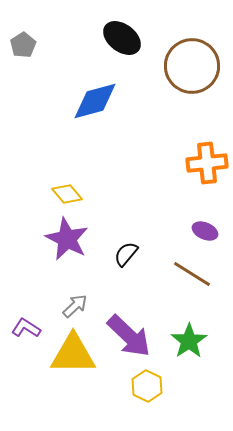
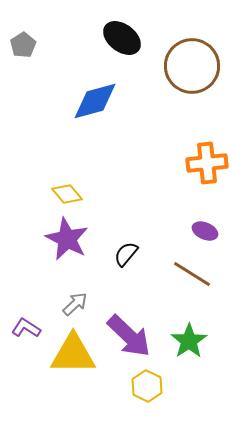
gray arrow: moved 2 px up
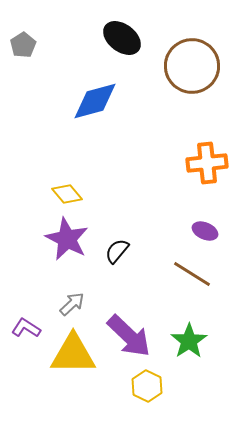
black semicircle: moved 9 px left, 3 px up
gray arrow: moved 3 px left
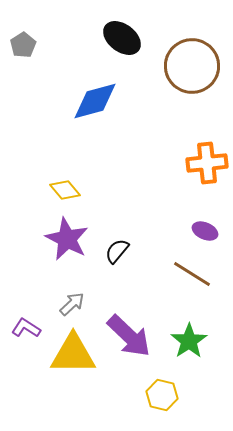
yellow diamond: moved 2 px left, 4 px up
yellow hexagon: moved 15 px right, 9 px down; rotated 12 degrees counterclockwise
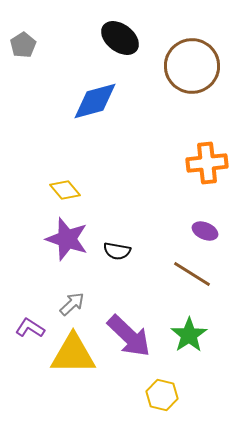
black ellipse: moved 2 px left
purple star: rotated 9 degrees counterclockwise
black semicircle: rotated 120 degrees counterclockwise
purple L-shape: moved 4 px right
green star: moved 6 px up
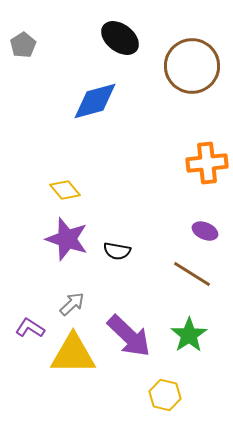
yellow hexagon: moved 3 px right
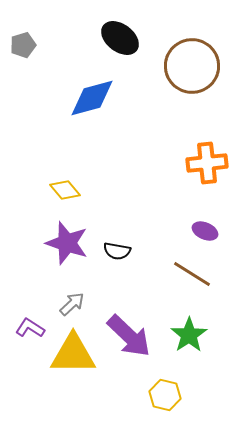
gray pentagon: rotated 15 degrees clockwise
blue diamond: moved 3 px left, 3 px up
purple star: moved 4 px down
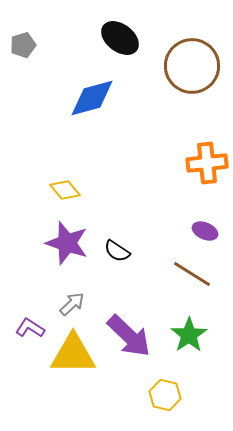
black semicircle: rotated 24 degrees clockwise
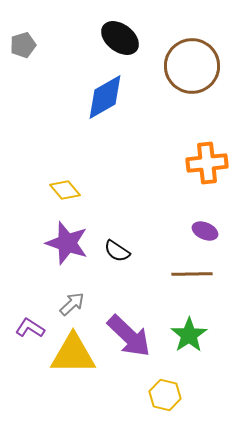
blue diamond: moved 13 px right, 1 px up; rotated 15 degrees counterclockwise
brown line: rotated 33 degrees counterclockwise
